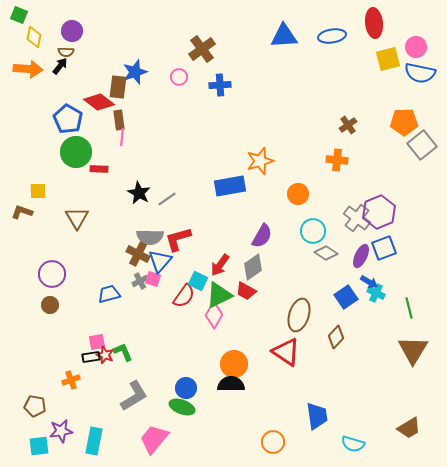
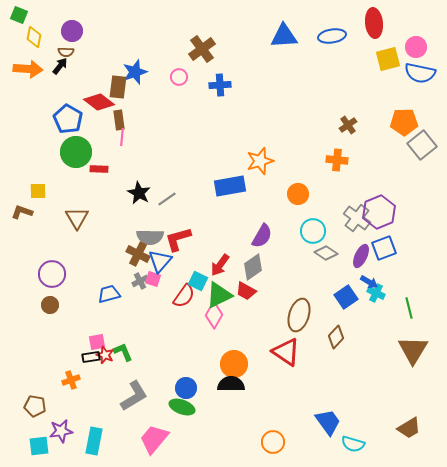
blue trapezoid at (317, 416): moved 11 px right, 6 px down; rotated 28 degrees counterclockwise
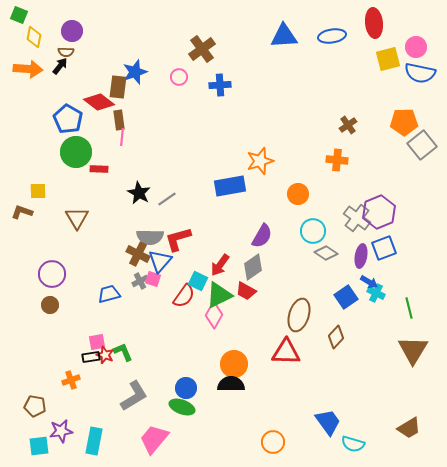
purple ellipse at (361, 256): rotated 15 degrees counterclockwise
red triangle at (286, 352): rotated 32 degrees counterclockwise
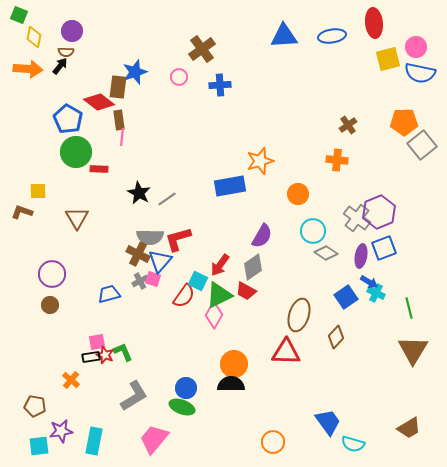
orange cross at (71, 380): rotated 30 degrees counterclockwise
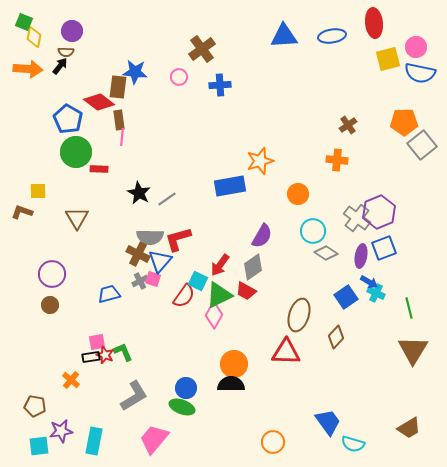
green square at (19, 15): moved 5 px right, 7 px down
blue star at (135, 72): rotated 25 degrees clockwise
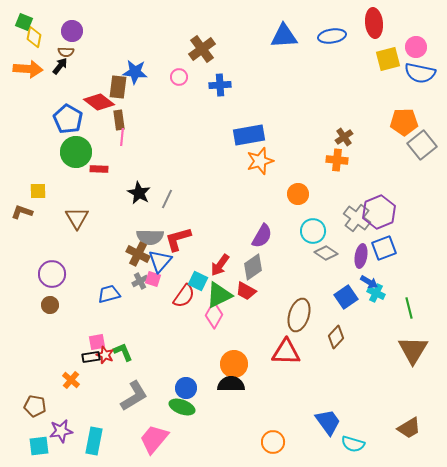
brown cross at (348, 125): moved 4 px left, 12 px down
blue rectangle at (230, 186): moved 19 px right, 51 px up
gray line at (167, 199): rotated 30 degrees counterclockwise
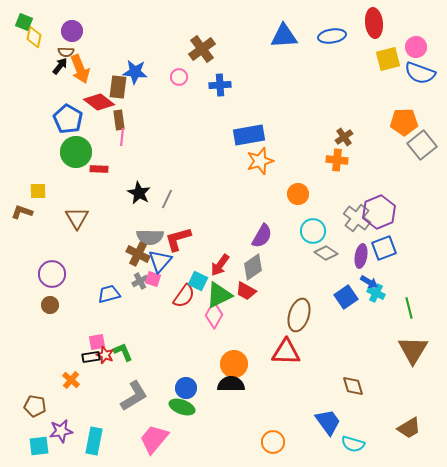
orange arrow at (28, 69): moved 52 px right; rotated 64 degrees clockwise
blue semicircle at (420, 73): rotated 8 degrees clockwise
brown diamond at (336, 337): moved 17 px right, 49 px down; rotated 60 degrees counterclockwise
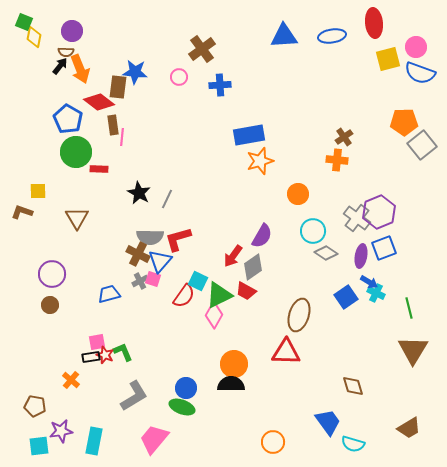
brown rectangle at (119, 120): moved 6 px left, 5 px down
red arrow at (220, 265): moved 13 px right, 9 px up
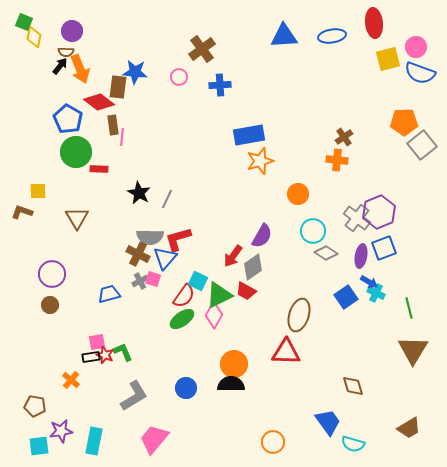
blue triangle at (160, 261): moved 5 px right, 3 px up
green ellipse at (182, 407): moved 88 px up; rotated 55 degrees counterclockwise
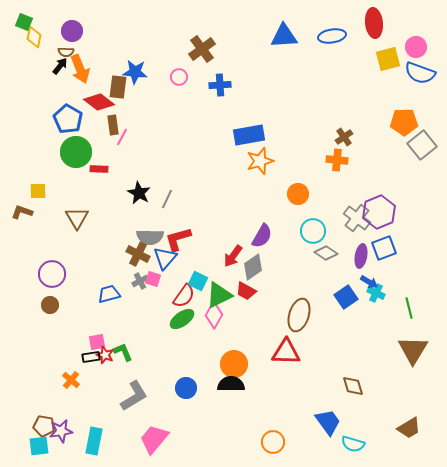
pink line at (122, 137): rotated 24 degrees clockwise
brown pentagon at (35, 406): moved 9 px right, 20 px down
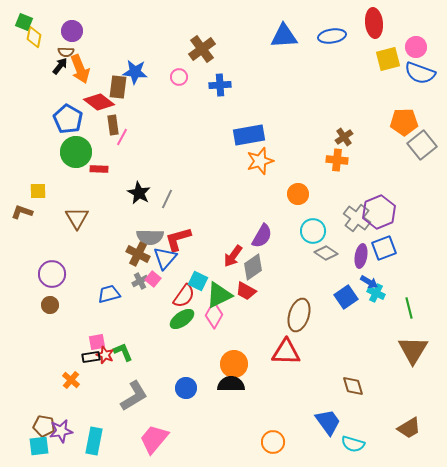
pink square at (153, 279): rotated 21 degrees clockwise
